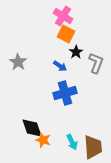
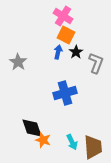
orange square: moved 1 px down
blue arrow: moved 2 px left, 14 px up; rotated 112 degrees counterclockwise
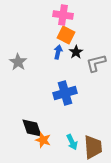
pink cross: moved 1 px up; rotated 24 degrees counterclockwise
gray L-shape: rotated 125 degrees counterclockwise
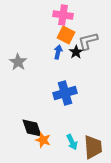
gray L-shape: moved 8 px left, 22 px up
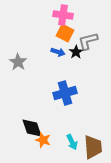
orange square: moved 1 px left, 2 px up
blue arrow: rotated 96 degrees clockwise
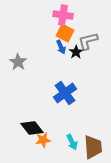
blue arrow: moved 3 px right, 5 px up; rotated 48 degrees clockwise
blue cross: rotated 20 degrees counterclockwise
black diamond: rotated 20 degrees counterclockwise
orange star: rotated 28 degrees counterclockwise
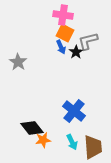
blue cross: moved 9 px right, 18 px down; rotated 15 degrees counterclockwise
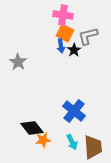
gray L-shape: moved 5 px up
blue arrow: moved 1 px up; rotated 16 degrees clockwise
black star: moved 2 px left, 2 px up
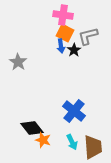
orange star: rotated 28 degrees clockwise
